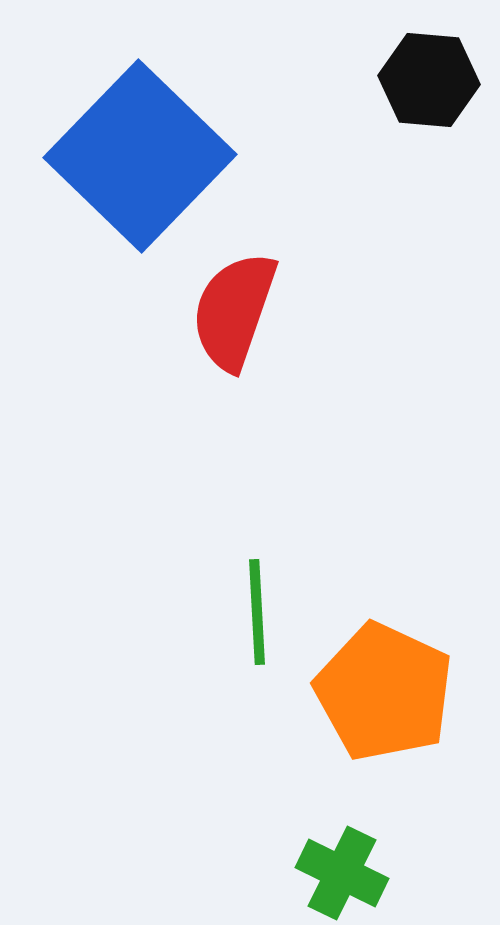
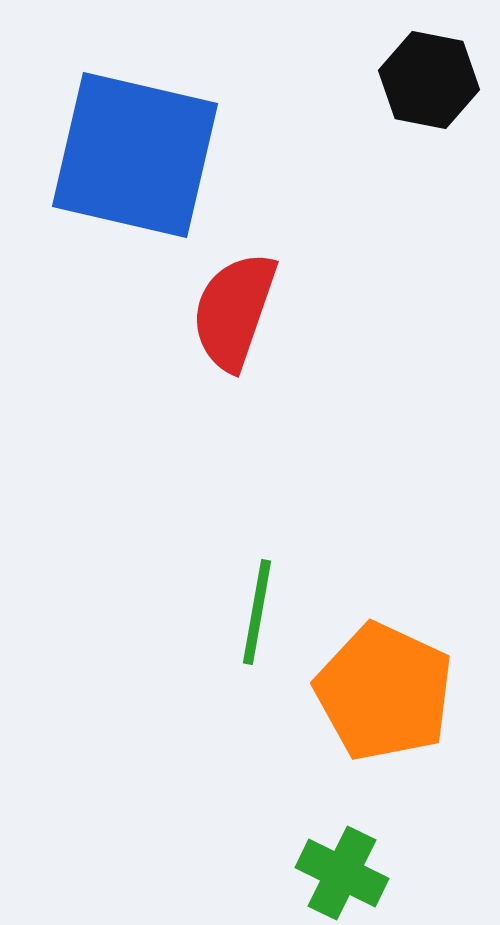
black hexagon: rotated 6 degrees clockwise
blue square: moved 5 px left, 1 px up; rotated 31 degrees counterclockwise
green line: rotated 13 degrees clockwise
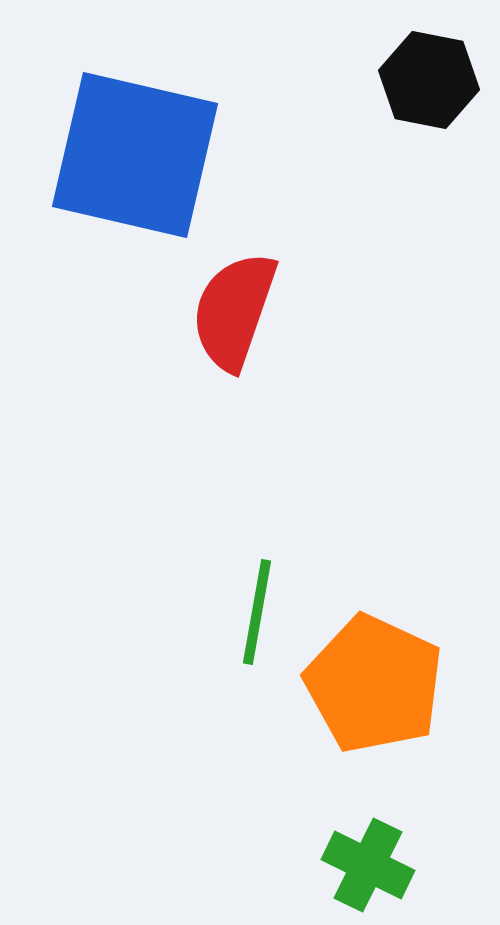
orange pentagon: moved 10 px left, 8 px up
green cross: moved 26 px right, 8 px up
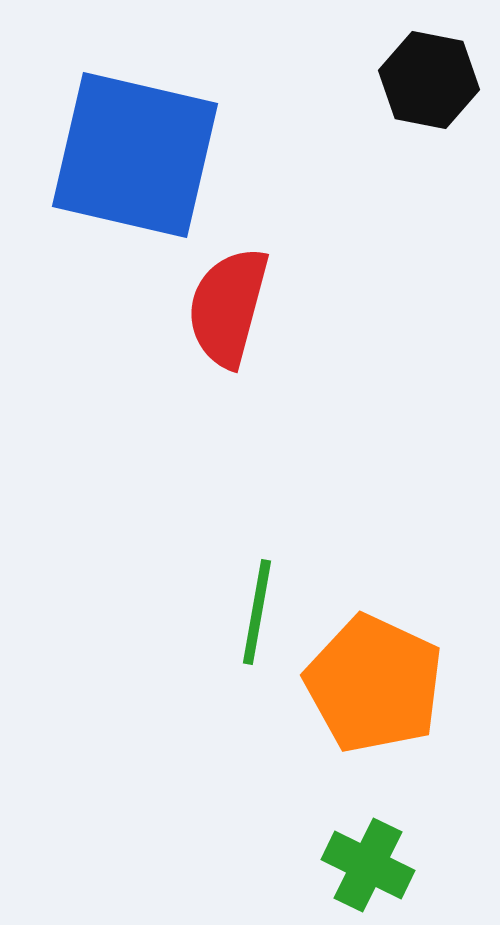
red semicircle: moved 6 px left, 4 px up; rotated 4 degrees counterclockwise
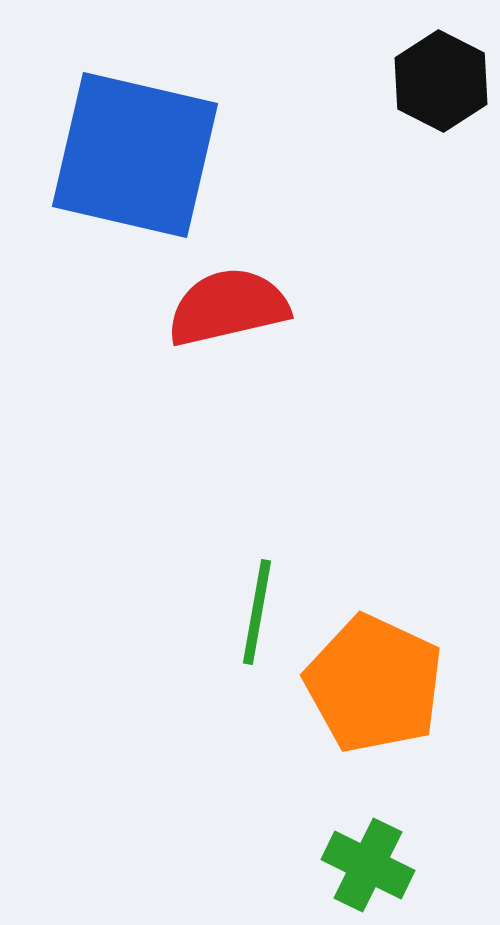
black hexagon: moved 12 px right, 1 px down; rotated 16 degrees clockwise
red semicircle: rotated 62 degrees clockwise
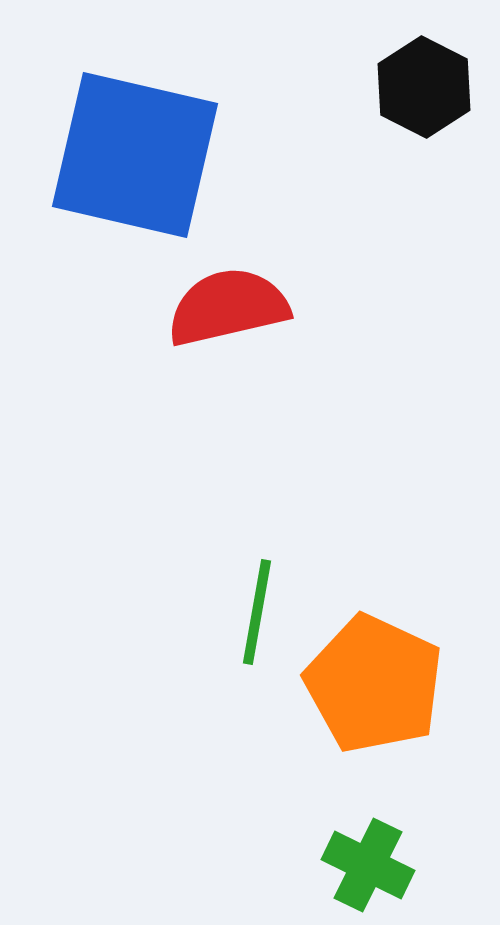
black hexagon: moved 17 px left, 6 px down
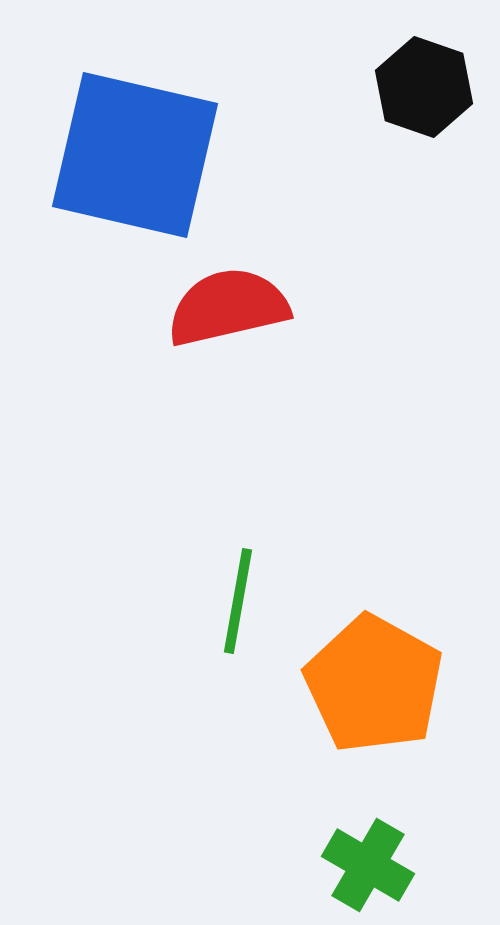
black hexagon: rotated 8 degrees counterclockwise
green line: moved 19 px left, 11 px up
orange pentagon: rotated 4 degrees clockwise
green cross: rotated 4 degrees clockwise
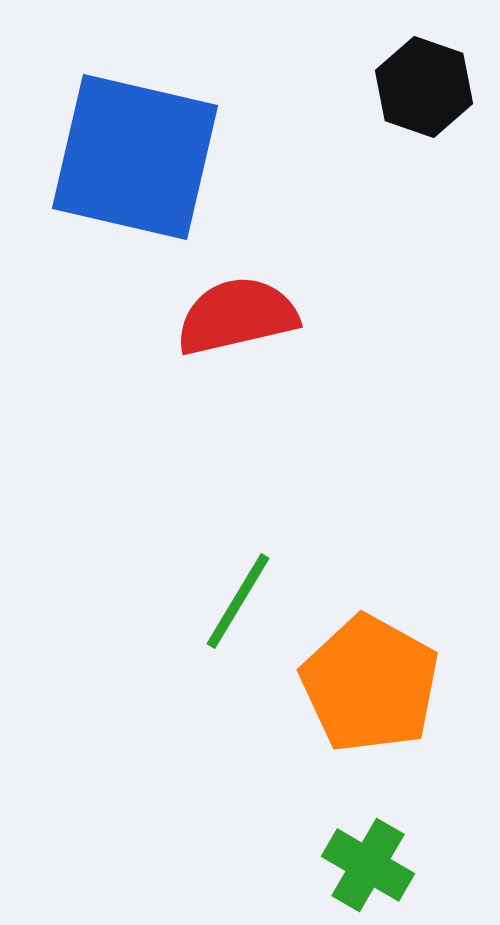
blue square: moved 2 px down
red semicircle: moved 9 px right, 9 px down
green line: rotated 21 degrees clockwise
orange pentagon: moved 4 px left
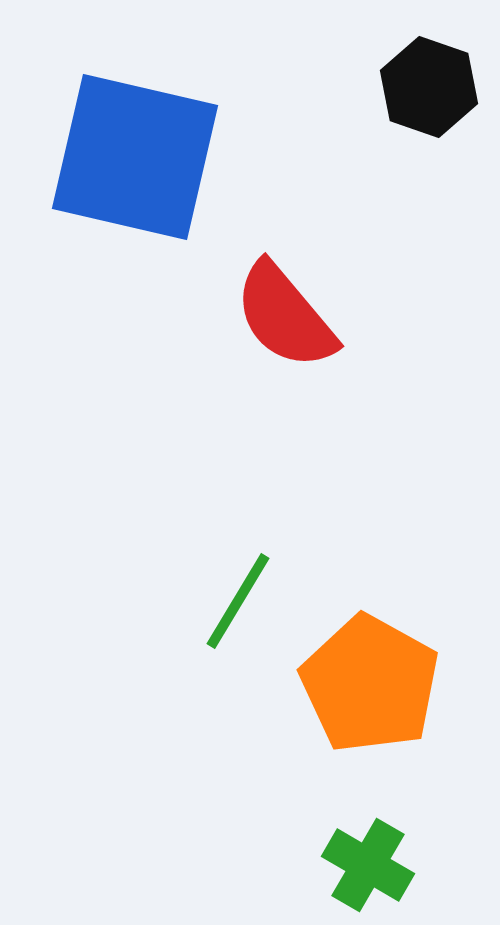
black hexagon: moved 5 px right
red semicircle: moved 48 px right; rotated 117 degrees counterclockwise
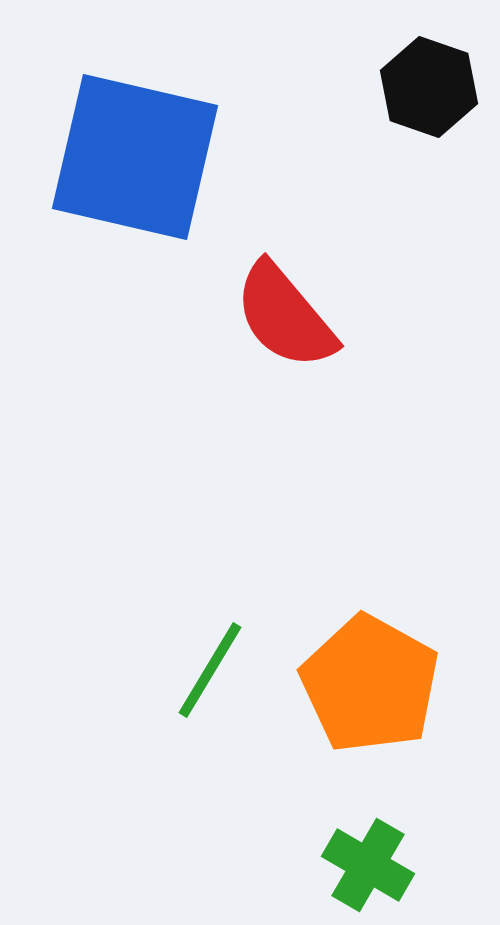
green line: moved 28 px left, 69 px down
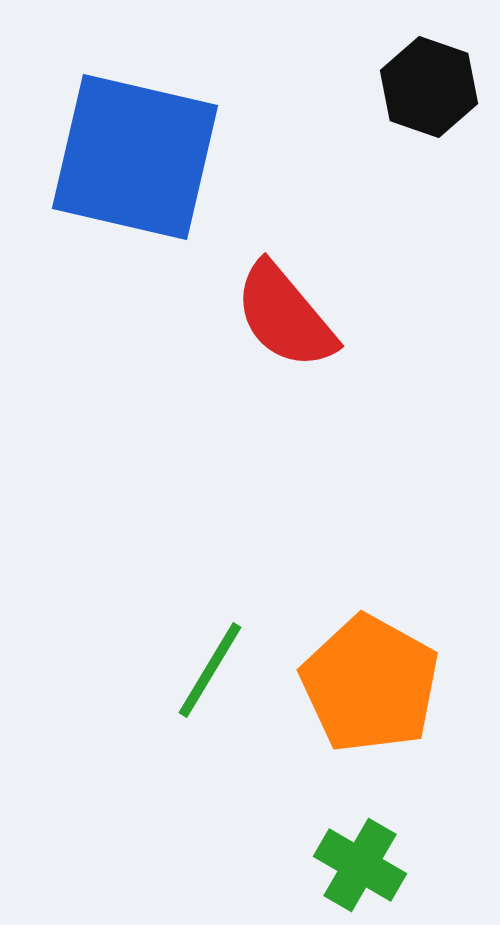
green cross: moved 8 px left
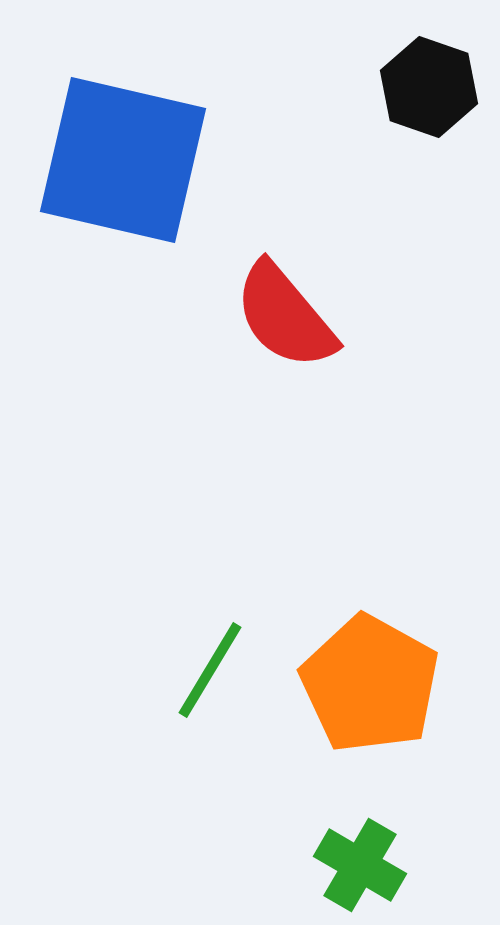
blue square: moved 12 px left, 3 px down
